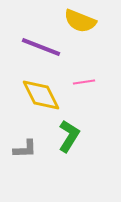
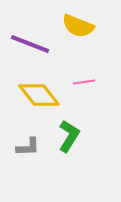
yellow semicircle: moved 2 px left, 5 px down
purple line: moved 11 px left, 3 px up
yellow diamond: moved 2 px left; rotated 12 degrees counterclockwise
gray L-shape: moved 3 px right, 2 px up
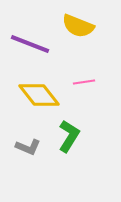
gray L-shape: rotated 25 degrees clockwise
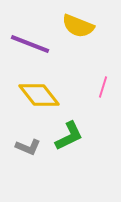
pink line: moved 19 px right, 5 px down; rotated 65 degrees counterclockwise
green L-shape: rotated 32 degrees clockwise
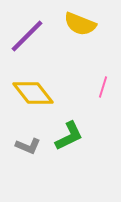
yellow semicircle: moved 2 px right, 2 px up
purple line: moved 3 px left, 8 px up; rotated 66 degrees counterclockwise
yellow diamond: moved 6 px left, 2 px up
gray L-shape: moved 1 px up
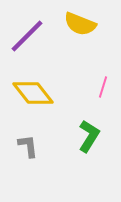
green L-shape: moved 20 px right; rotated 32 degrees counterclockwise
gray L-shape: rotated 120 degrees counterclockwise
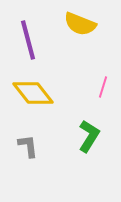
purple line: moved 1 px right, 4 px down; rotated 60 degrees counterclockwise
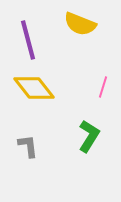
yellow diamond: moved 1 px right, 5 px up
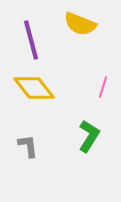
purple line: moved 3 px right
